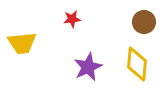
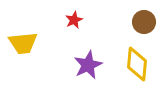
red star: moved 2 px right, 1 px down; rotated 18 degrees counterclockwise
yellow trapezoid: moved 1 px right
purple star: moved 2 px up
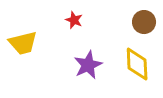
red star: rotated 24 degrees counterclockwise
yellow trapezoid: rotated 8 degrees counterclockwise
yellow diamond: rotated 8 degrees counterclockwise
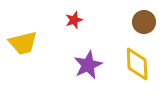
red star: rotated 30 degrees clockwise
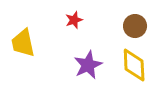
brown circle: moved 9 px left, 4 px down
yellow trapezoid: rotated 92 degrees clockwise
yellow diamond: moved 3 px left, 1 px down
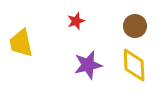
red star: moved 2 px right, 1 px down
yellow trapezoid: moved 2 px left
purple star: rotated 12 degrees clockwise
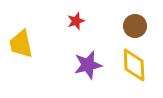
yellow trapezoid: moved 1 px down
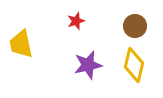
yellow diamond: rotated 16 degrees clockwise
